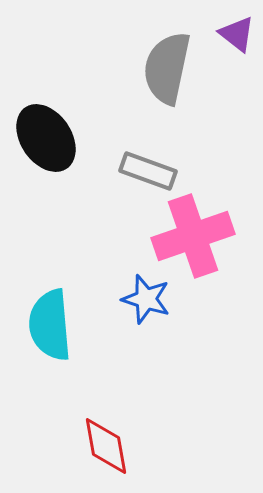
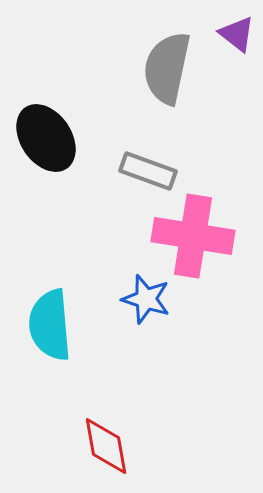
pink cross: rotated 28 degrees clockwise
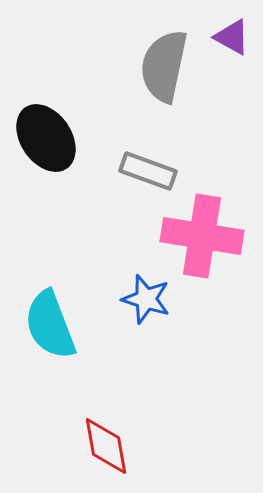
purple triangle: moved 5 px left, 3 px down; rotated 9 degrees counterclockwise
gray semicircle: moved 3 px left, 2 px up
pink cross: moved 9 px right
cyan semicircle: rotated 16 degrees counterclockwise
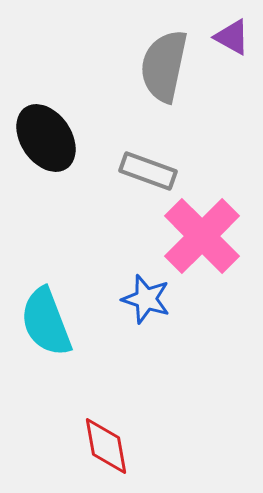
pink cross: rotated 36 degrees clockwise
cyan semicircle: moved 4 px left, 3 px up
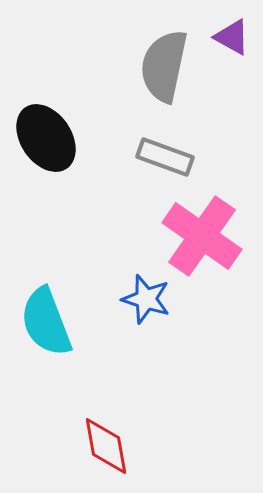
gray rectangle: moved 17 px right, 14 px up
pink cross: rotated 10 degrees counterclockwise
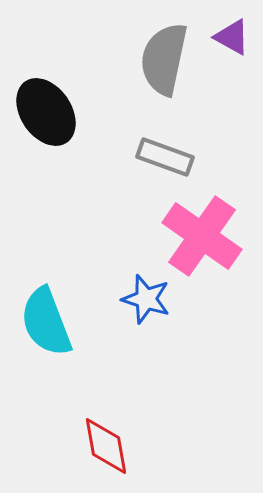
gray semicircle: moved 7 px up
black ellipse: moved 26 px up
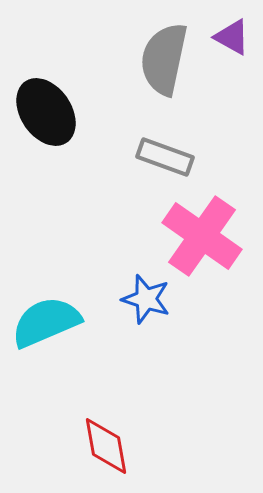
cyan semicircle: rotated 88 degrees clockwise
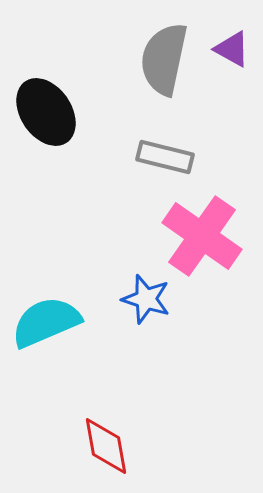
purple triangle: moved 12 px down
gray rectangle: rotated 6 degrees counterclockwise
